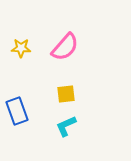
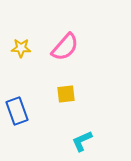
cyan L-shape: moved 16 px right, 15 px down
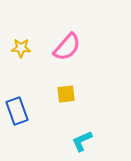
pink semicircle: moved 2 px right
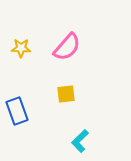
cyan L-shape: moved 2 px left; rotated 20 degrees counterclockwise
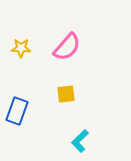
blue rectangle: rotated 40 degrees clockwise
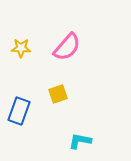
yellow square: moved 8 px left; rotated 12 degrees counterclockwise
blue rectangle: moved 2 px right
cyan L-shape: rotated 55 degrees clockwise
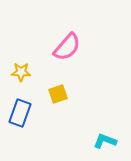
yellow star: moved 24 px down
blue rectangle: moved 1 px right, 2 px down
cyan L-shape: moved 25 px right; rotated 10 degrees clockwise
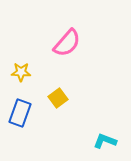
pink semicircle: moved 4 px up
yellow square: moved 4 px down; rotated 18 degrees counterclockwise
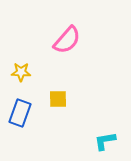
pink semicircle: moved 3 px up
yellow square: moved 1 px down; rotated 36 degrees clockwise
cyan L-shape: rotated 30 degrees counterclockwise
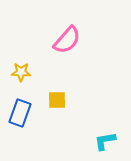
yellow square: moved 1 px left, 1 px down
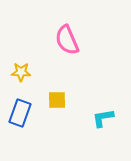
pink semicircle: rotated 116 degrees clockwise
cyan L-shape: moved 2 px left, 23 px up
